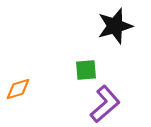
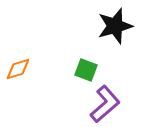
green square: rotated 25 degrees clockwise
orange diamond: moved 20 px up
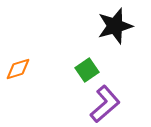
green square: moved 1 px right; rotated 35 degrees clockwise
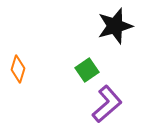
orange diamond: rotated 56 degrees counterclockwise
purple L-shape: moved 2 px right
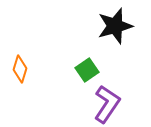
orange diamond: moved 2 px right
purple L-shape: rotated 15 degrees counterclockwise
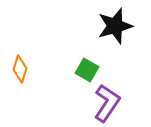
green square: rotated 25 degrees counterclockwise
purple L-shape: moved 1 px up
